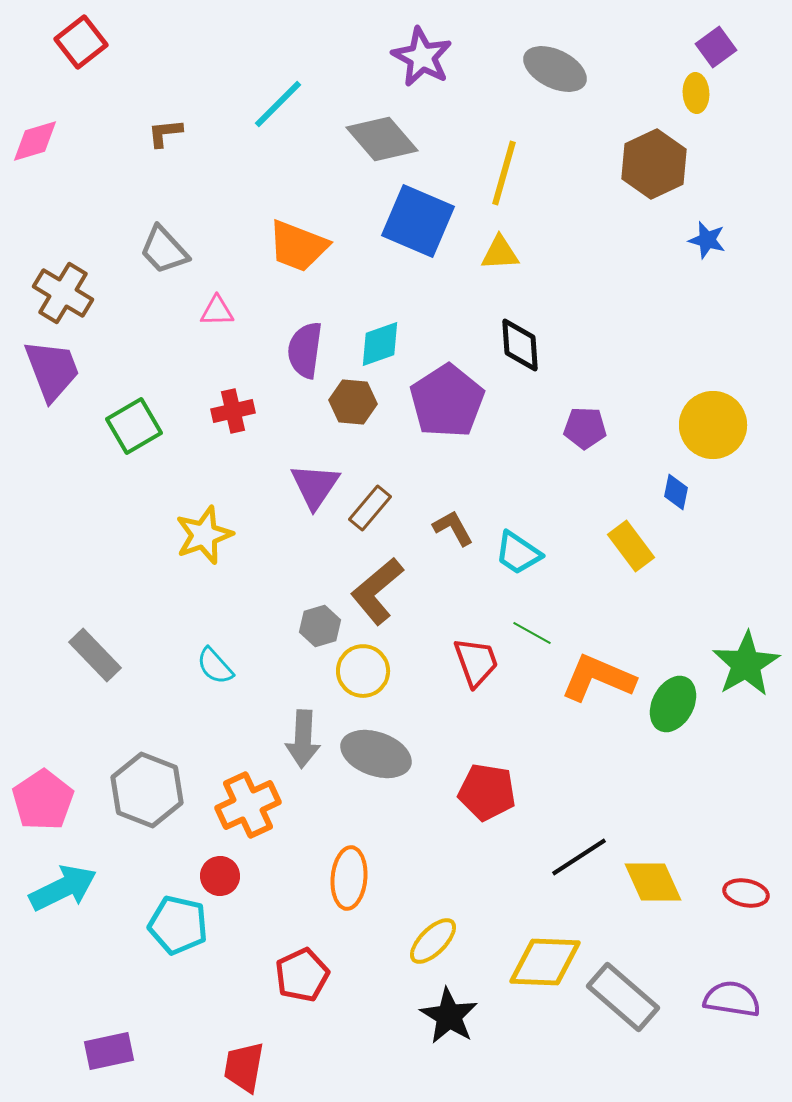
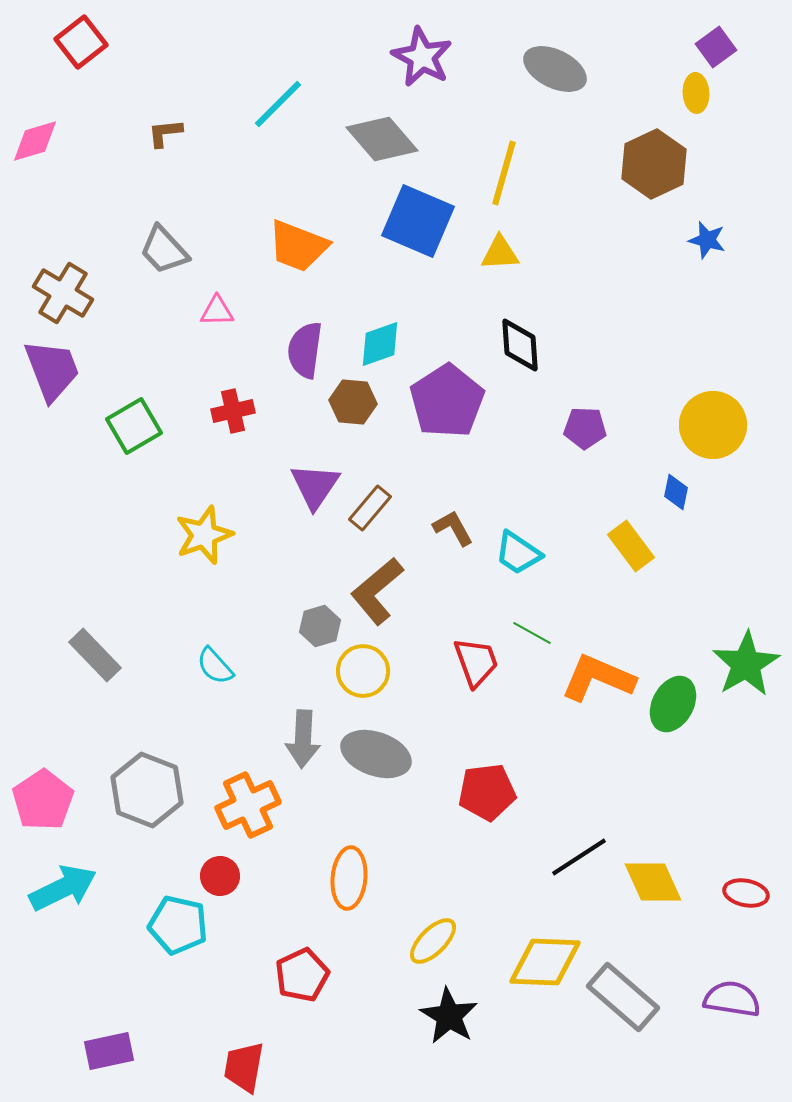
red pentagon at (487, 792): rotated 16 degrees counterclockwise
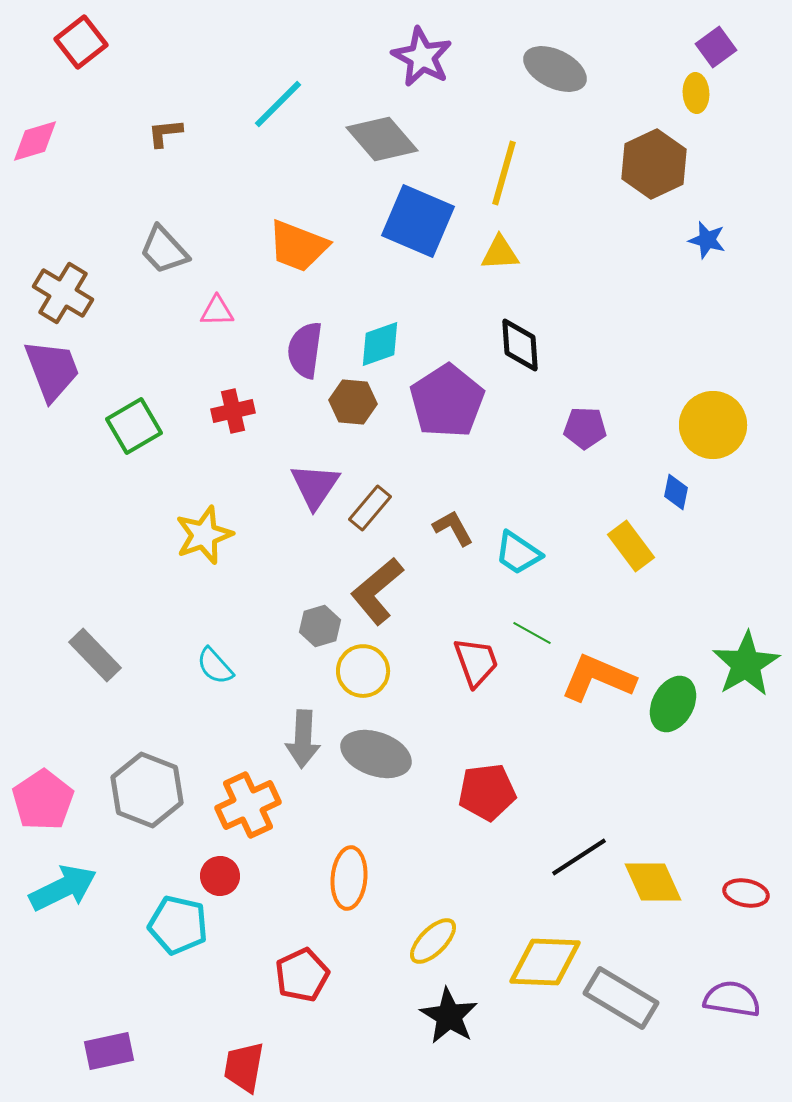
gray rectangle at (623, 997): moved 2 px left, 1 px down; rotated 10 degrees counterclockwise
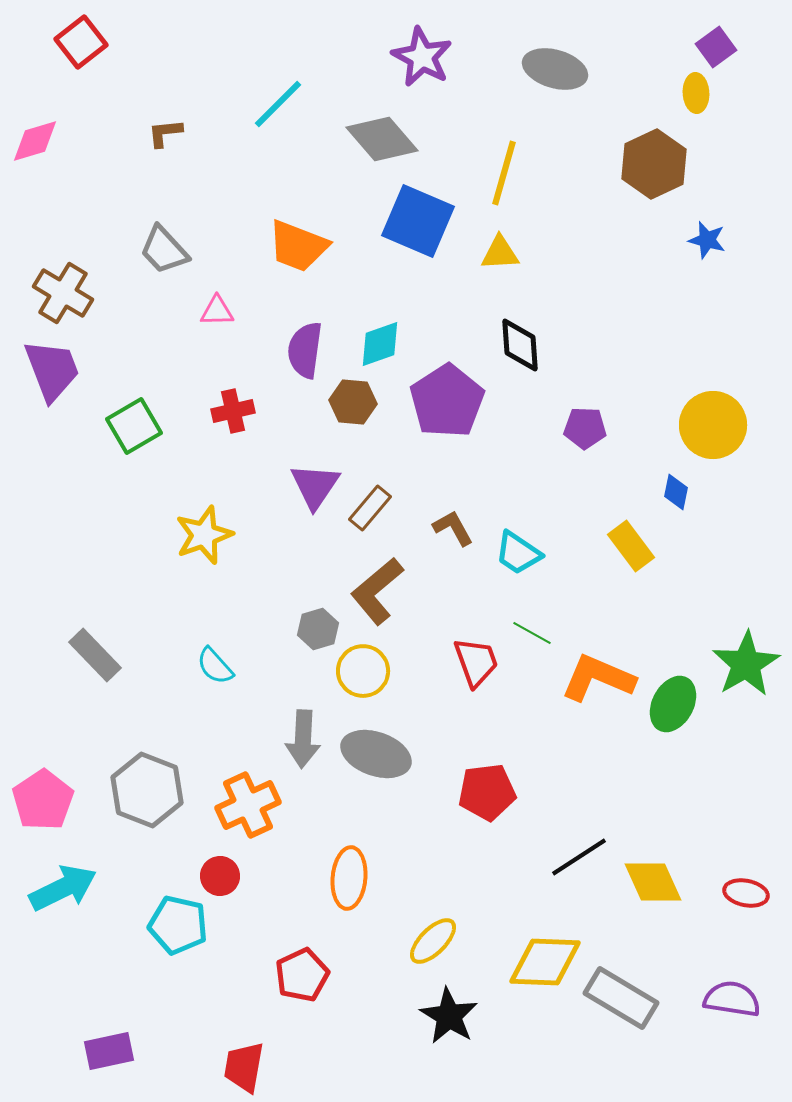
gray ellipse at (555, 69): rotated 10 degrees counterclockwise
gray hexagon at (320, 626): moved 2 px left, 3 px down
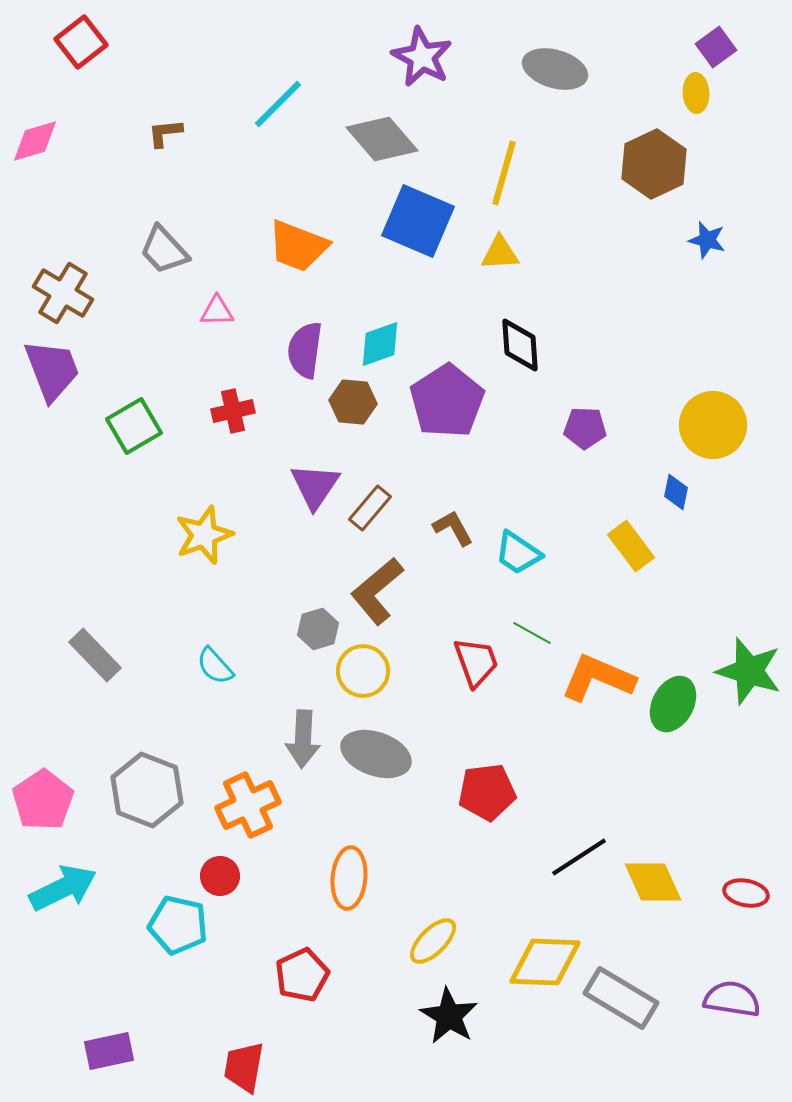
green star at (746, 664): moved 3 px right, 7 px down; rotated 24 degrees counterclockwise
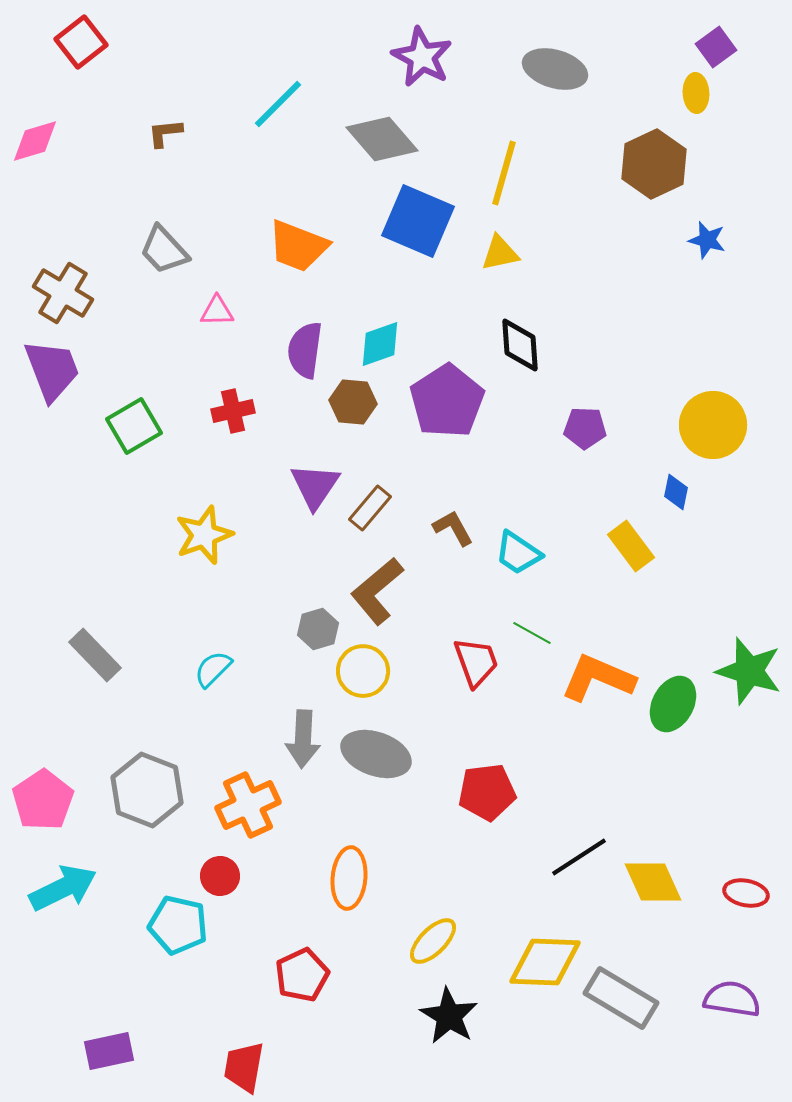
yellow triangle at (500, 253): rotated 9 degrees counterclockwise
cyan semicircle at (215, 666): moved 2 px left, 3 px down; rotated 87 degrees clockwise
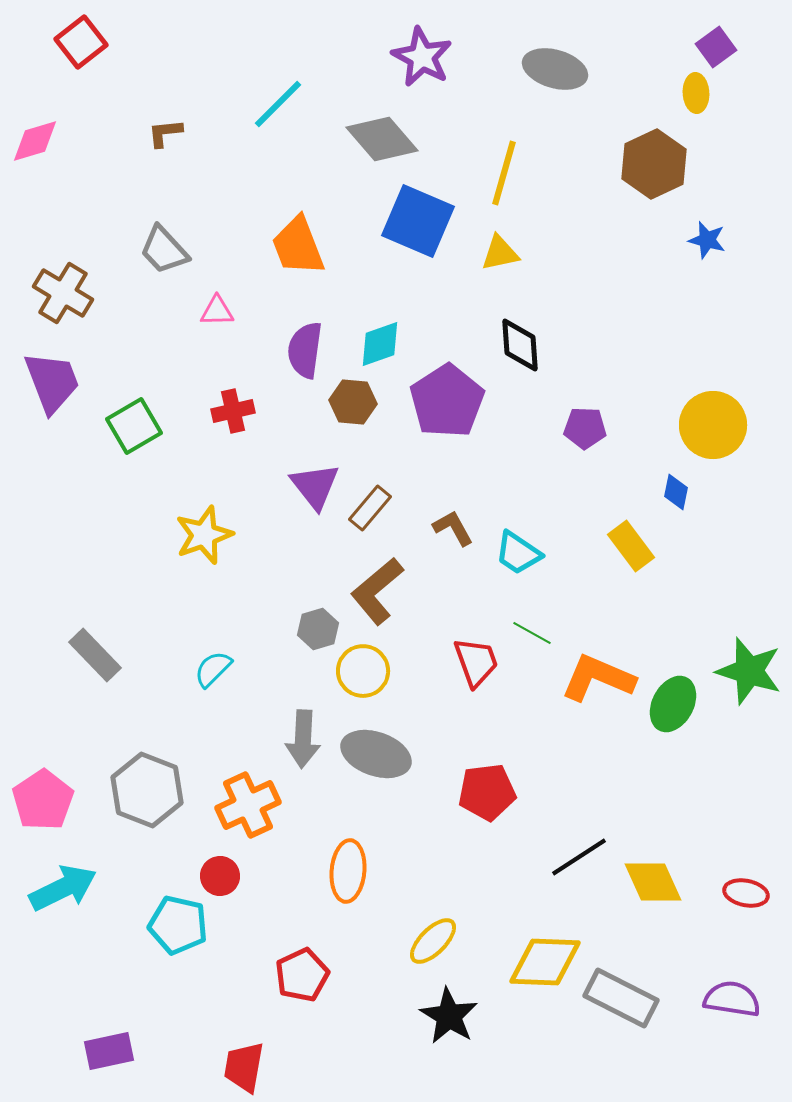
orange trapezoid at (298, 246): rotated 48 degrees clockwise
purple trapezoid at (52, 370): moved 12 px down
purple triangle at (315, 486): rotated 12 degrees counterclockwise
orange ellipse at (349, 878): moved 1 px left, 7 px up
gray rectangle at (621, 998): rotated 4 degrees counterclockwise
